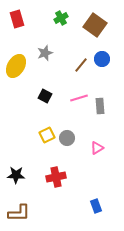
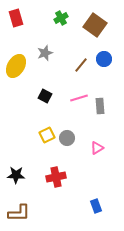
red rectangle: moved 1 px left, 1 px up
blue circle: moved 2 px right
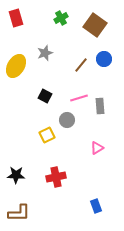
gray circle: moved 18 px up
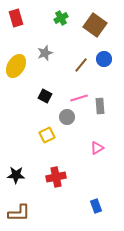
gray circle: moved 3 px up
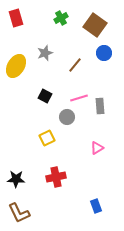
blue circle: moved 6 px up
brown line: moved 6 px left
yellow square: moved 3 px down
black star: moved 4 px down
brown L-shape: rotated 65 degrees clockwise
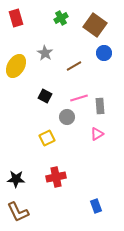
gray star: rotated 21 degrees counterclockwise
brown line: moved 1 px left, 1 px down; rotated 21 degrees clockwise
pink triangle: moved 14 px up
brown L-shape: moved 1 px left, 1 px up
